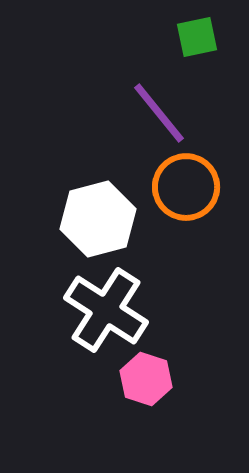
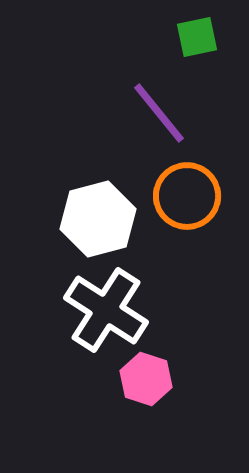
orange circle: moved 1 px right, 9 px down
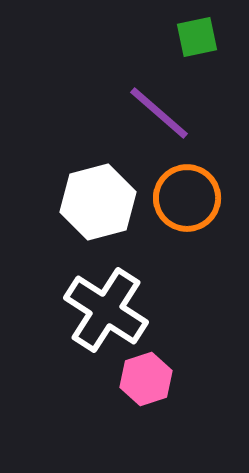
purple line: rotated 10 degrees counterclockwise
orange circle: moved 2 px down
white hexagon: moved 17 px up
pink hexagon: rotated 24 degrees clockwise
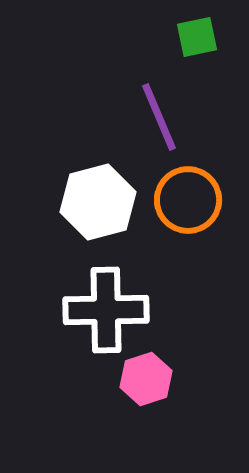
purple line: moved 4 px down; rotated 26 degrees clockwise
orange circle: moved 1 px right, 2 px down
white cross: rotated 34 degrees counterclockwise
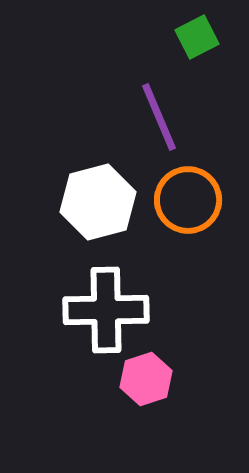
green square: rotated 15 degrees counterclockwise
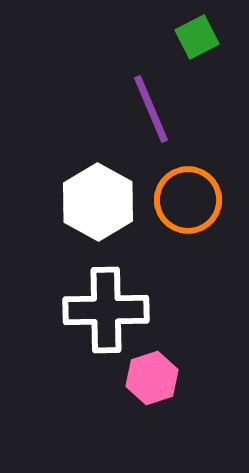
purple line: moved 8 px left, 8 px up
white hexagon: rotated 16 degrees counterclockwise
pink hexagon: moved 6 px right, 1 px up
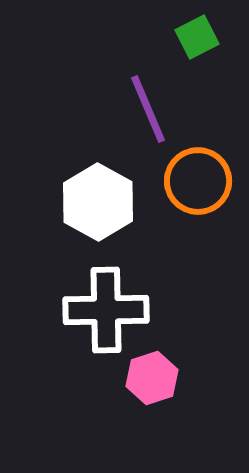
purple line: moved 3 px left
orange circle: moved 10 px right, 19 px up
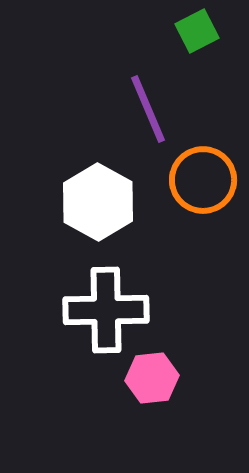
green square: moved 6 px up
orange circle: moved 5 px right, 1 px up
pink hexagon: rotated 12 degrees clockwise
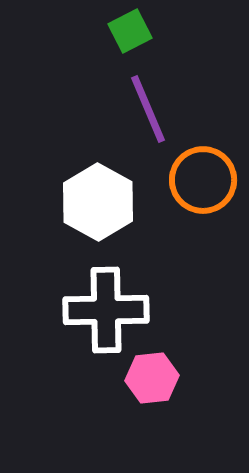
green square: moved 67 px left
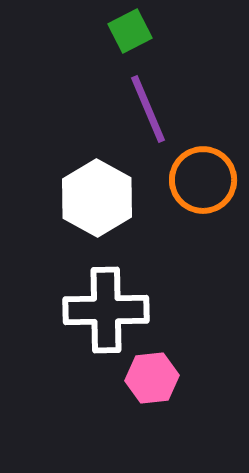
white hexagon: moved 1 px left, 4 px up
